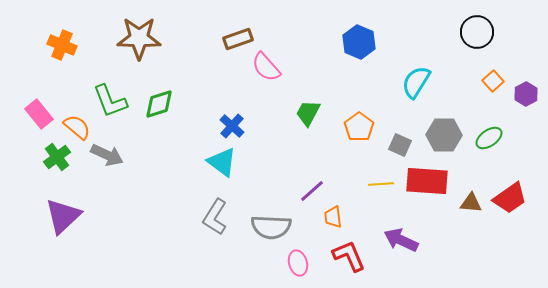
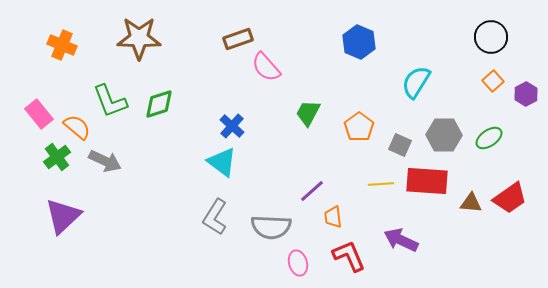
black circle: moved 14 px right, 5 px down
gray arrow: moved 2 px left, 6 px down
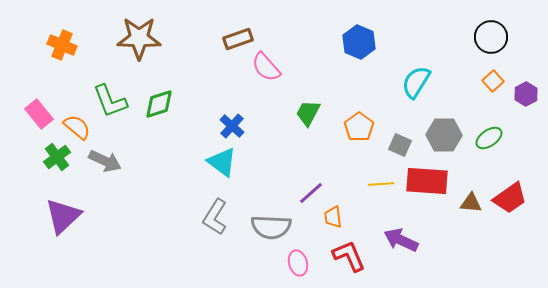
purple line: moved 1 px left, 2 px down
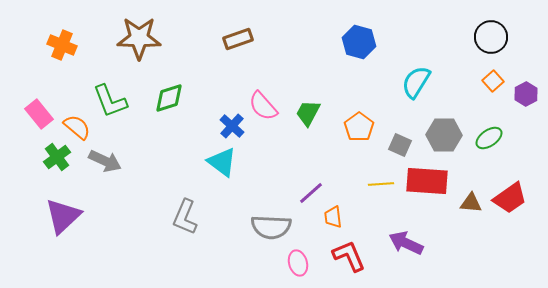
blue hexagon: rotated 8 degrees counterclockwise
pink semicircle: moved 3 px left, 39 px down
green diamond: moved 10 px right, 6 px up
gray L-shape: moved 30 px left; rotated 9 degrees counterclockwise
purple arrow: moved 5 px right, 3 px down
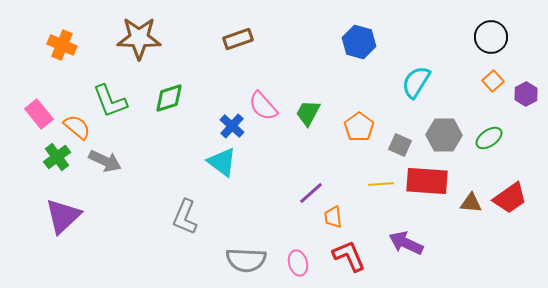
gray semicircle: moved 25 px left, 33 px down
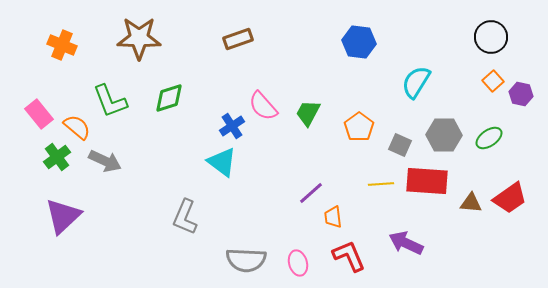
blue hexagon: rotated 8 degrees counterclockwise
purple hexagon: moved 5 px left; rotated 20 degrees counterclockwise
blue cross: rotated 15 degrees clockwise
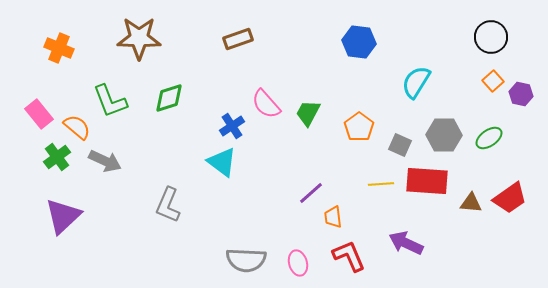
orange cross: moved 3 px left, 3 px down
pink semicircle: moved 3 px right, 2 px up
gray L-shape: moved 17 px left, 12 px up
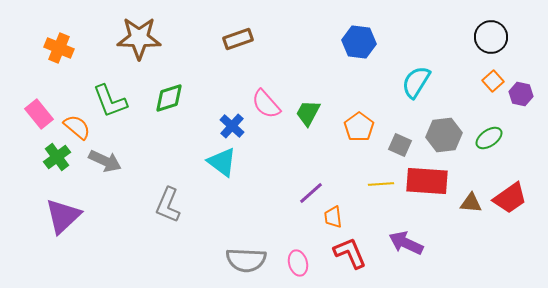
blue cross: rotated 15 degrees counterclockwise
gray hexagon: rotated 8 degrees counterclockwise
red L-shape: moved 1 px right, 3 px up
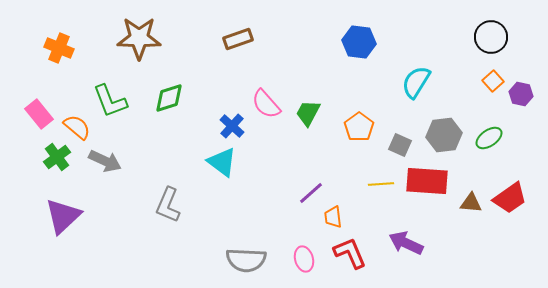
pink ellipse: moved 6 px right, 4 px up
